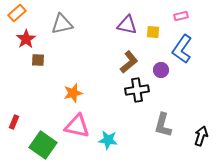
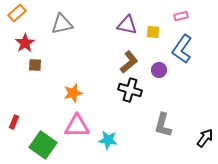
red star: moved 1 px left, 4 px down
brown square: moved 3 px left, 5 px down
purple circle: moved 2 px left
black cross: moved 7 px left; rotated 25 degrees clockwise
pink triangle: rotated 12 degrees counterclockwise
black arrow: moved 4 px right, 2 px down; rotated 18 degrees clockwise
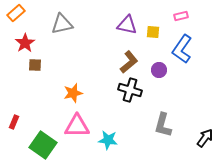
orange rectangle: moved 1 px left
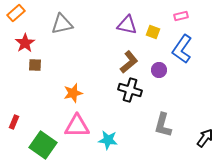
yellow square: rotated 16 degrees clockwise
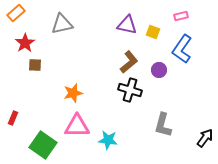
red rectangle: moved 1 px left, 4 px up
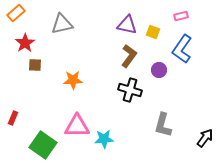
brown L-shape: moved 6 px up; rotated 15 degrees counterclockwise
orange star: moved 13 px up; rotated 12 degrees clockwise
cyan star: moved 4 px left, 1 px up; rotated 12 degrees counterclockwise
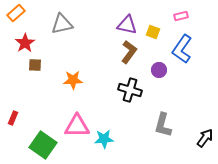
brown L-shape: moved 4 px up
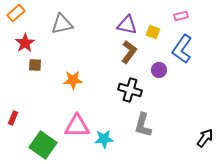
gray L-shape: moved 20 px left
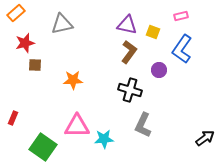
red star: rotated 18 degrees clockwise
gray L-shape: rotated 10 degrees clockwise
black arrow: rotated 18 degrees clockwise
green square: moved 2 px down
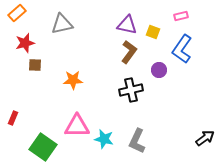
orange rectangle: moved 1 px right
black cross: moved 1 px right; rotated 30 degrees counterclockwise
gray L-shape: moved 6 px left, 16 px down
cyan star: rotated 18 degrees clockwise
